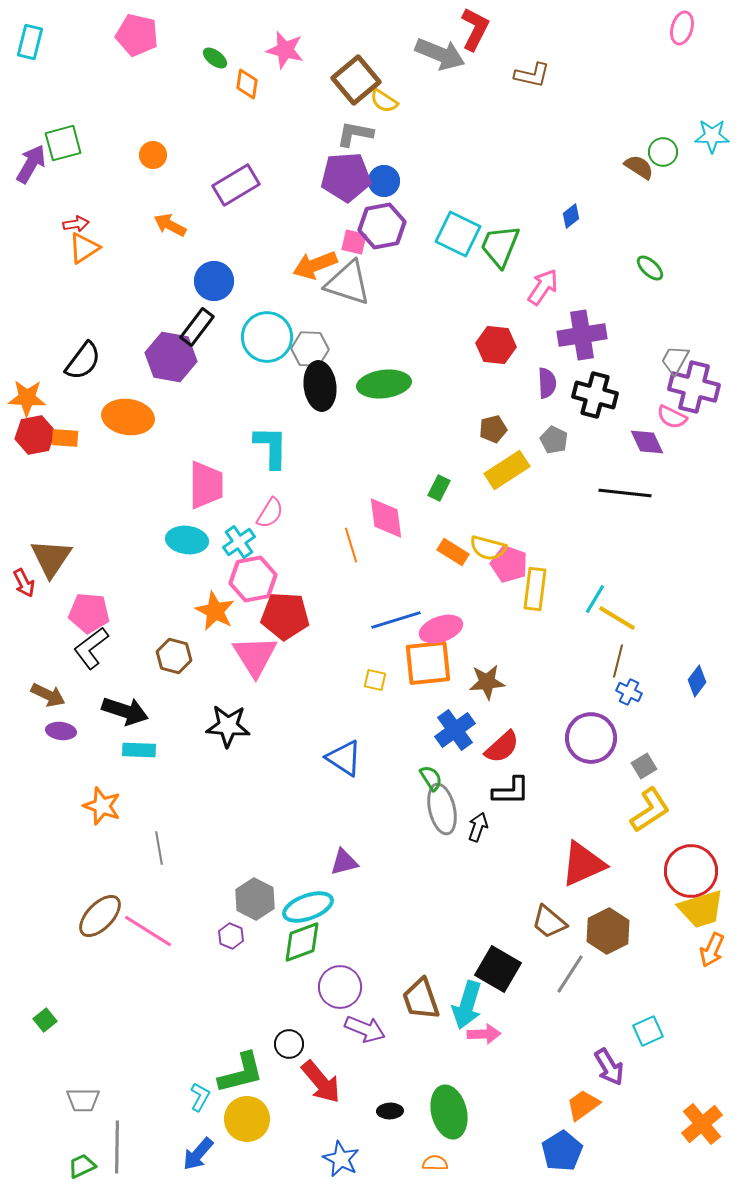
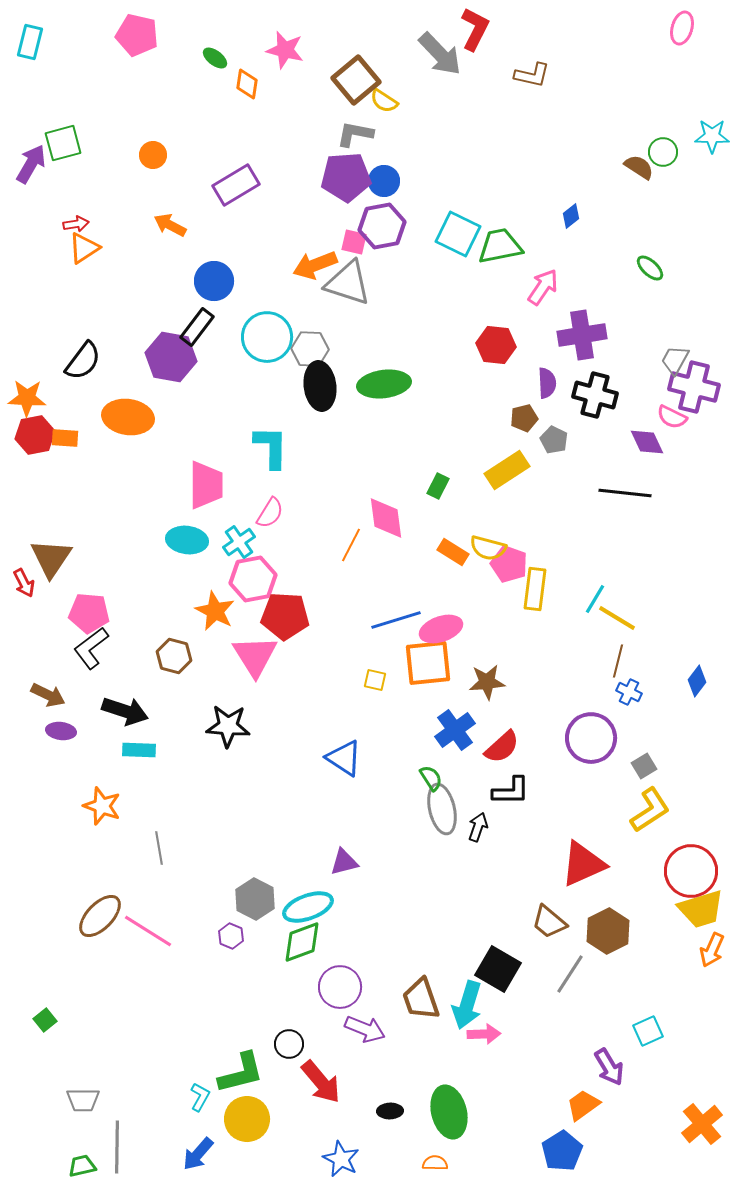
gray arrow at (440, 54): rotated 24 degrees clockwise
green trapezoid at (500, 246): rotated 57 degrees clockwise
brown pentagon at (493, 429): moved 31 px right, 11 px up
green rectangle at (439, 488): moved 1 px left, 2 px up
orange line at (351, 545): rotated 44 degrees clockwise
green trapezoid at (82, 1166): rotated 12 degrees clockwise
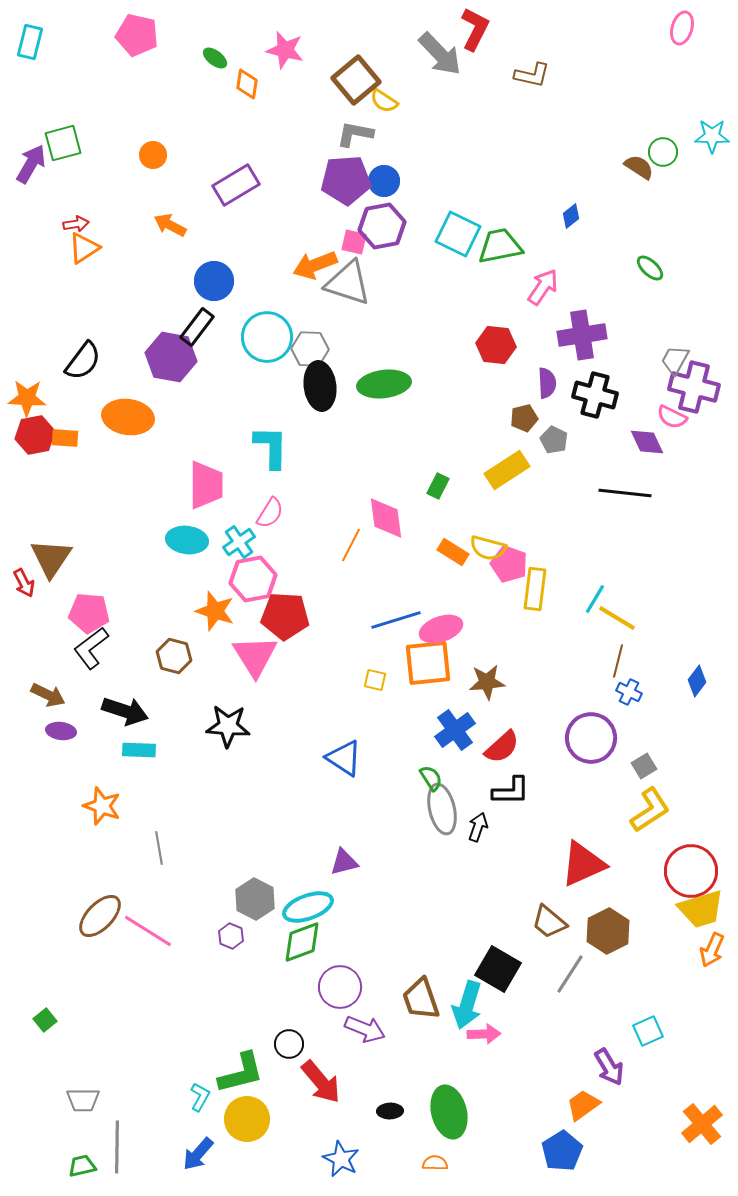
purple pentagon at (346, 177): moved 3 px down
orange star at (215, 611): rotated 9 degrees counterclockwise
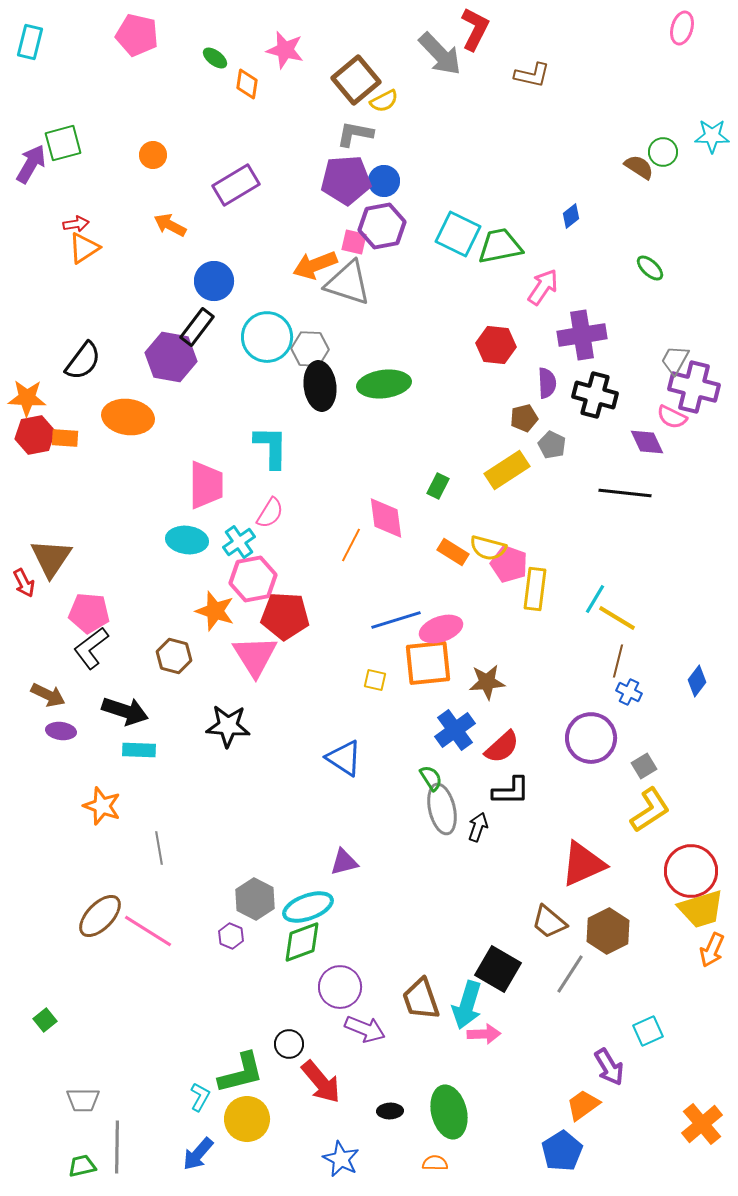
yellow semicircle at (384, 101): rotated 60 degrees counterclockwise
gray pentagon at (554, 440): moved 2 px left, 5 px down
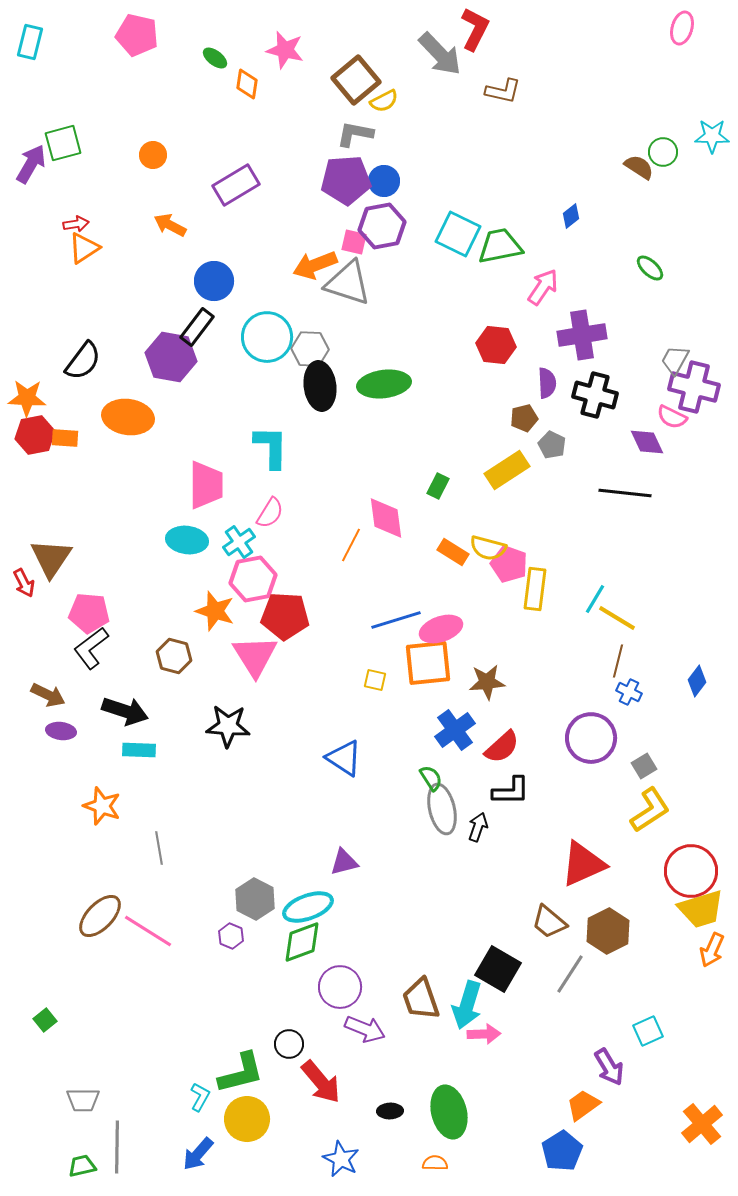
brown L-shape at (532, 75): moved 29 px left, 16 px down
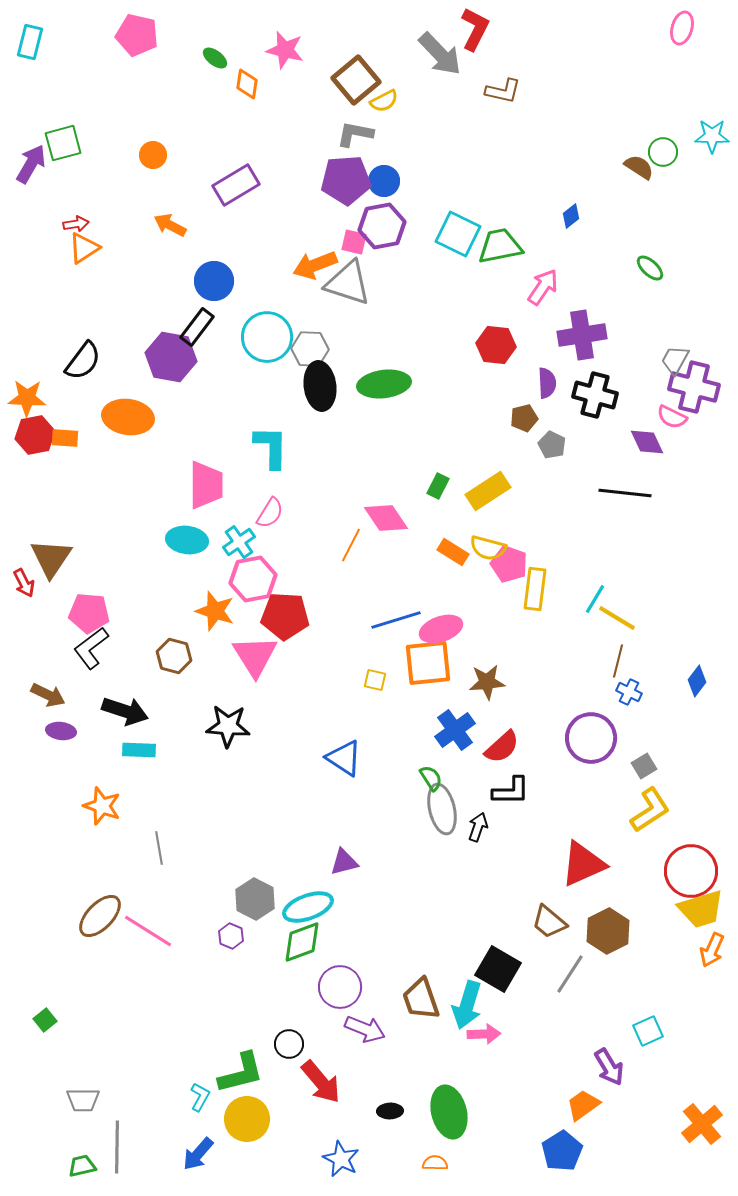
yellow rectangle at (507, 470): moved 19 px left, 21 px down
pink diamond at (386, 518): rotated 27 degrees counterclockwise
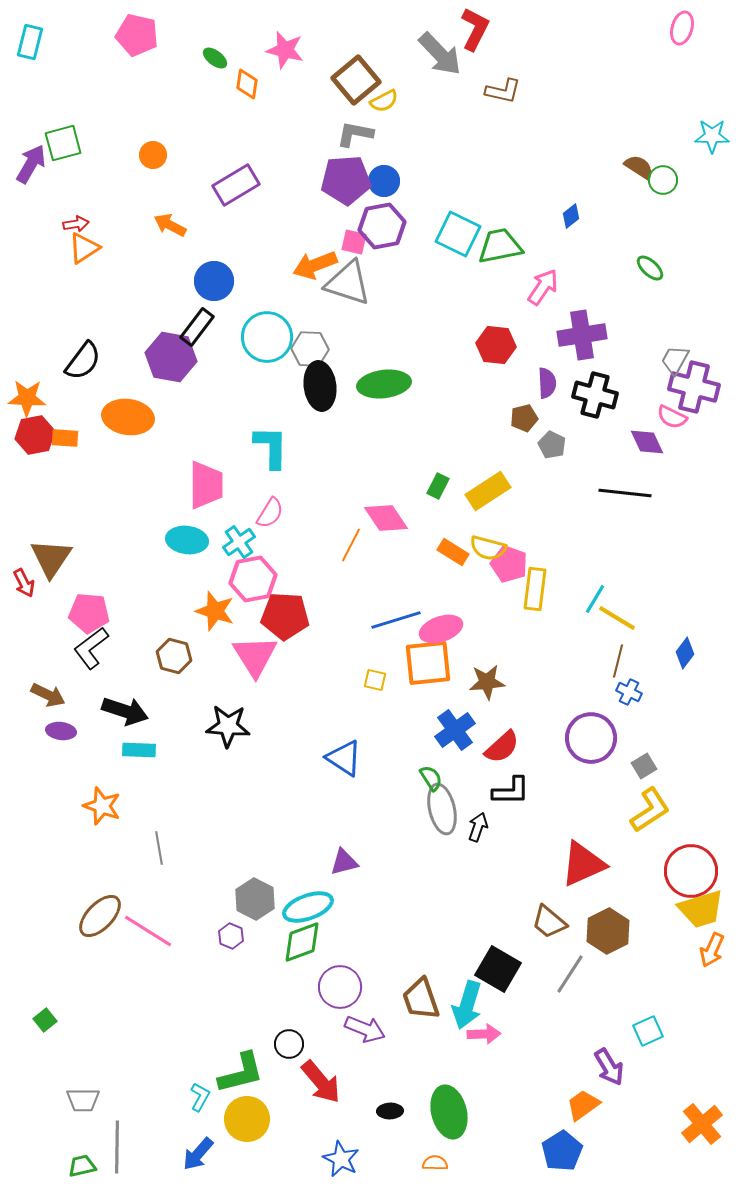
green circle at (663, 152): moved 28 px down
blue diamond at (697, 681): moved 12 px left, 28 px up
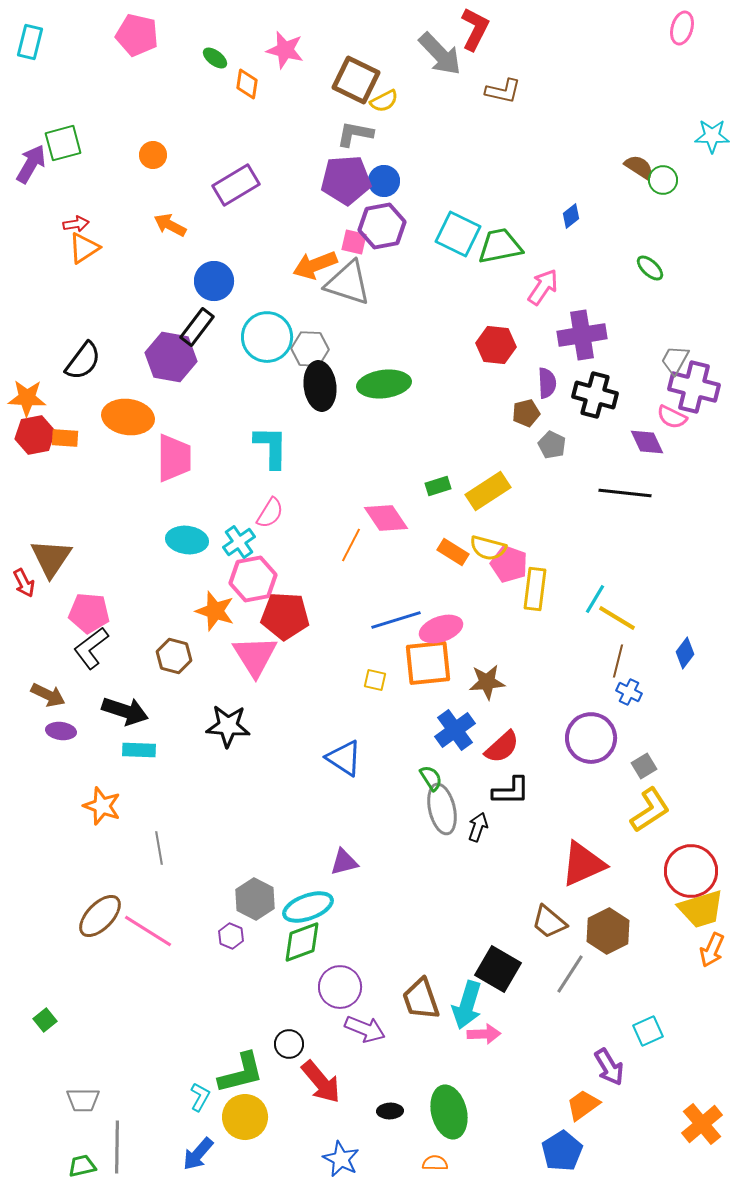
brown square at (356, 80): rotated 24 degrees counterclockwise
brown pentagon at (524, 418): moved 2 px right, 5 px up
pink trapezoid at (206, 485): moved 32 px left, 27 px up
green rectangle at (438, 486): rotated 45 degrees clockwise
yellow circle at (247, 1119): moved 2 px left, 2 px up
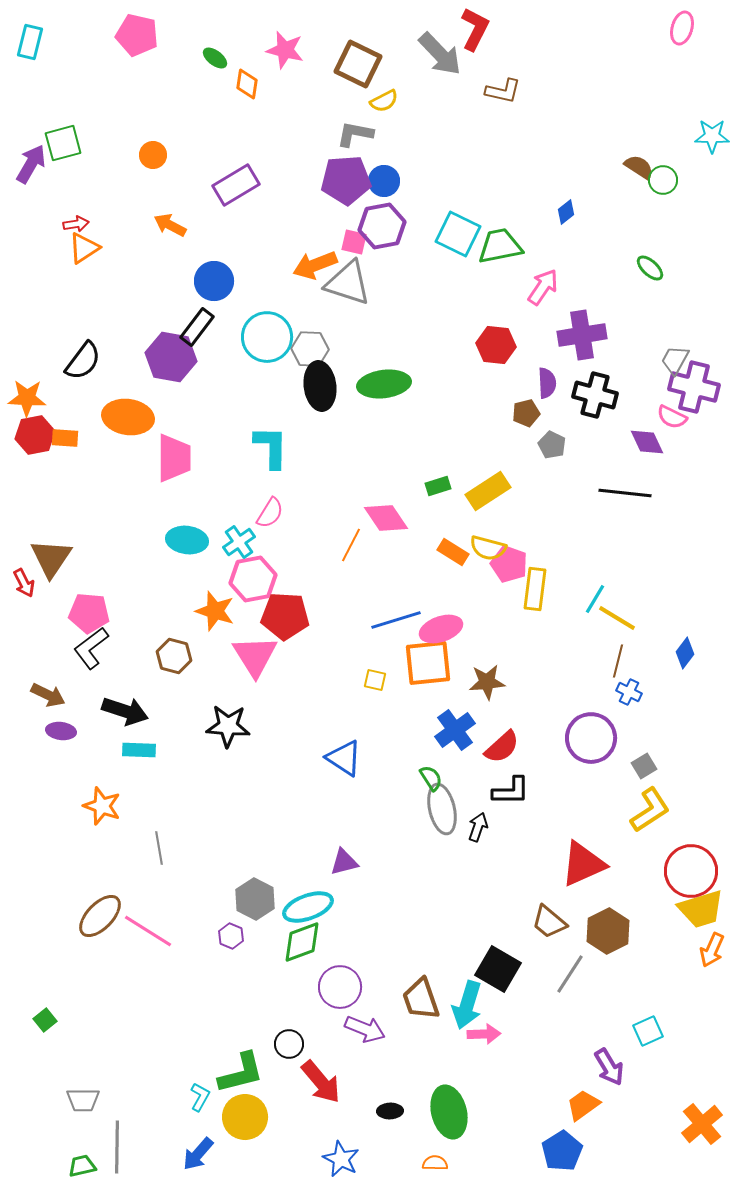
brown square at (356, 80): moved 2 px right, 16 px up
blue diamond at (571, 216): moved 5 px left, 4 px up
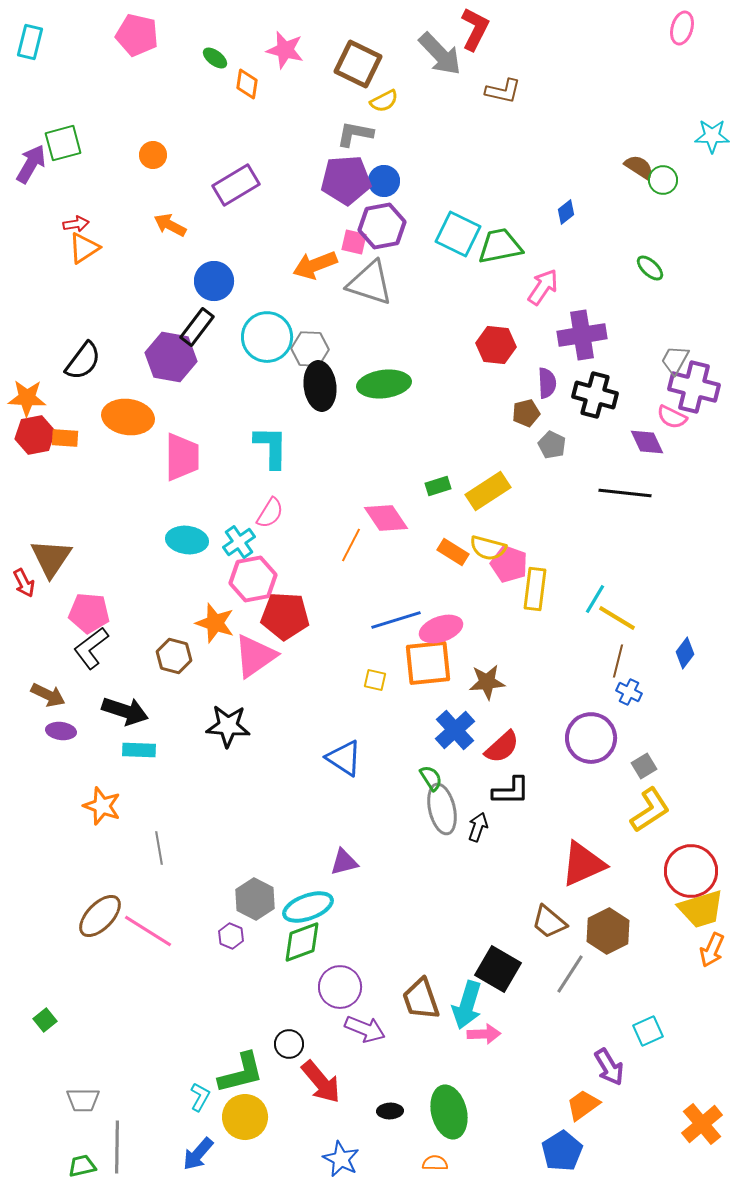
gray triangle at (348, 283): moved 22 px right
pink trapezoid at (174, 458): moved 8 px right, 1 px up
orange star at (215, 611): moved 12 px down
pink triangle at (255, 656): rotated 27 degrees clockwise
blue cross at (455, 730): rotated 6 degrees counterclockwise
